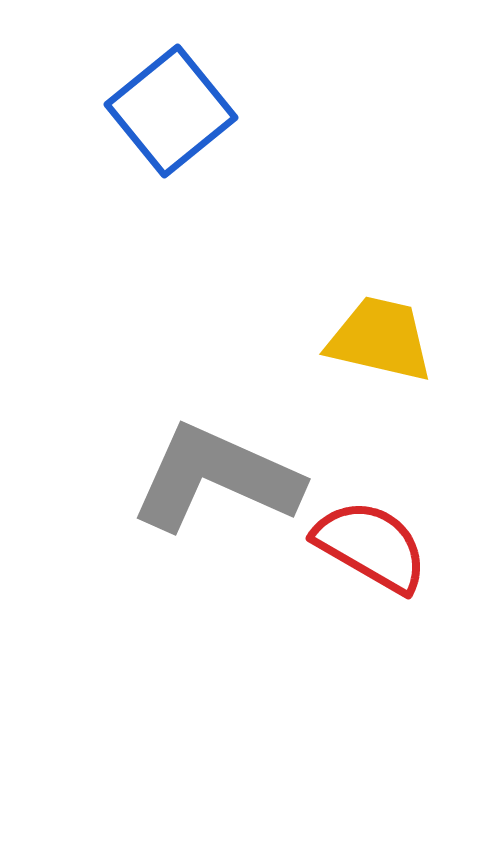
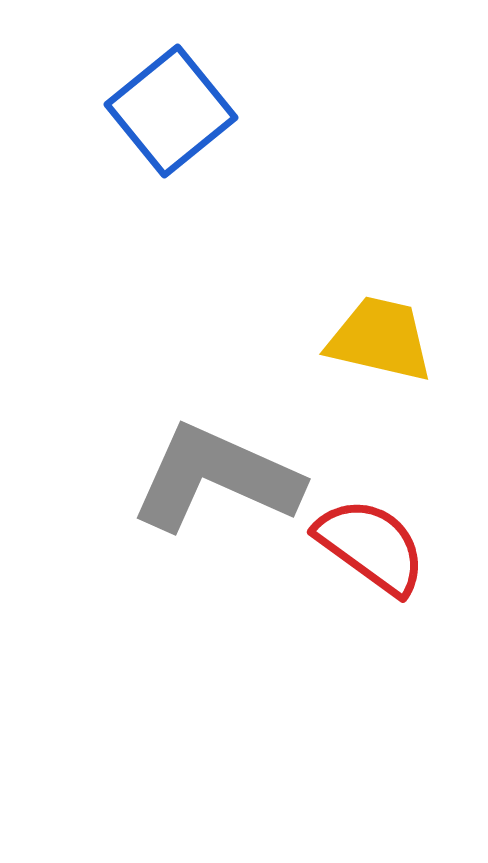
red semicircle: rotated 6 degrees clockwise
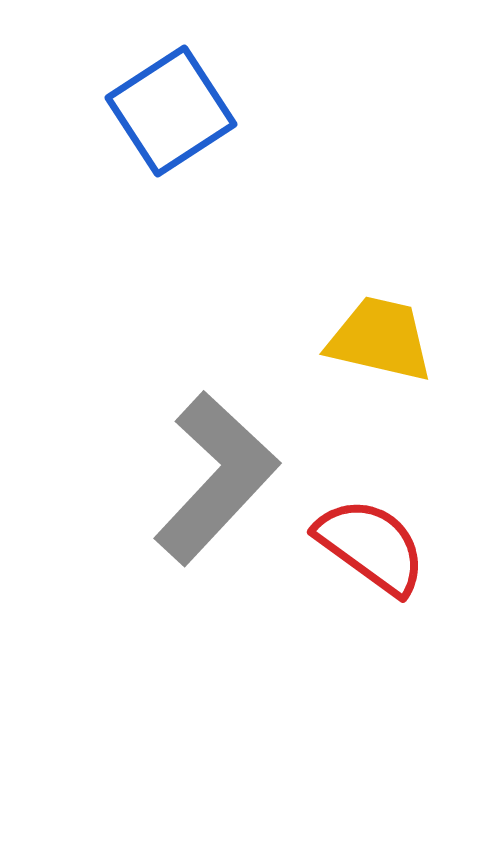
blue square: rotated 6 degrees clockwise
gray L-shape: rotated 109 degrees clockwise
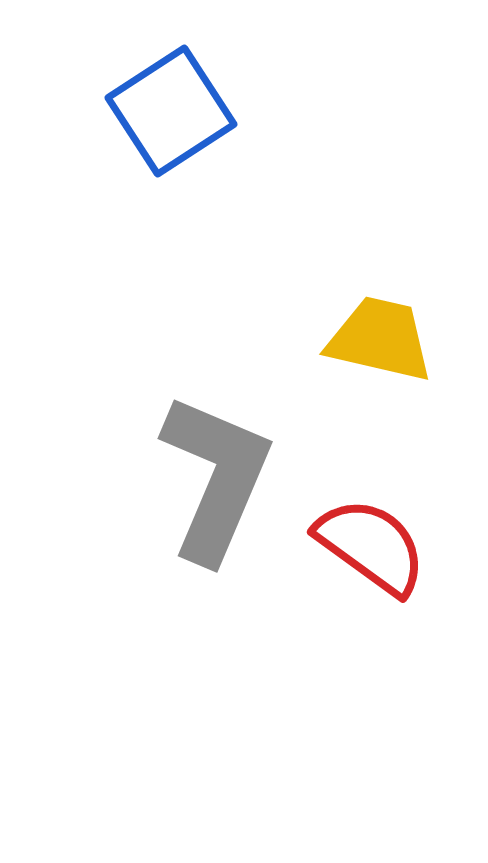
gray L-shape: rotated 20 degrees counterclockwise
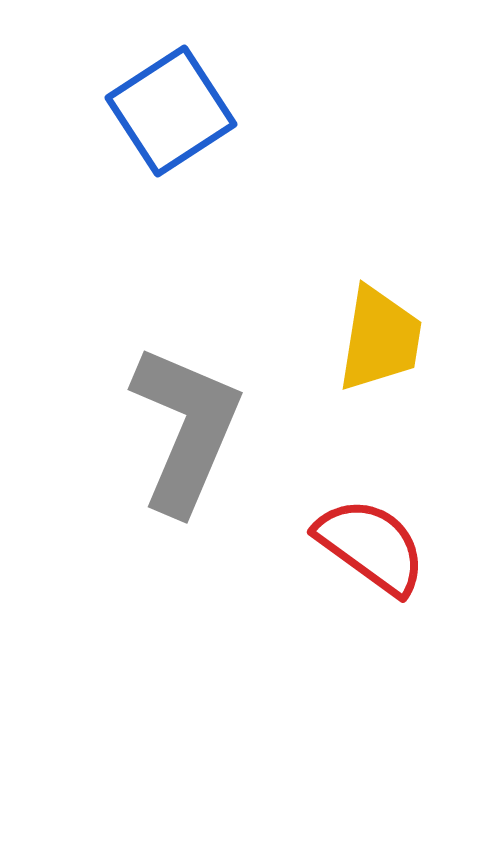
yellow trapezoid: rotated 86 degrees clockwise
gray L-shape: moved 30 px left, 49 px up
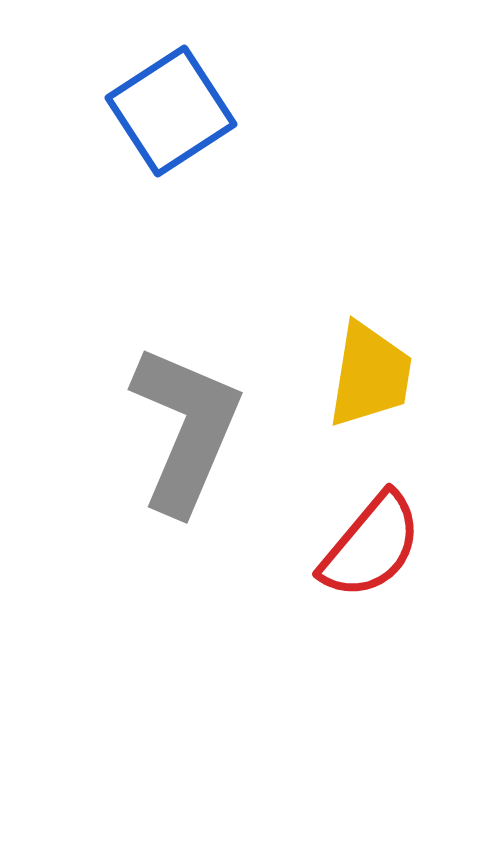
yellow trapezoid: moved 10 px left, 36 px down
red semicircle: rotated 94 degrees clockwise
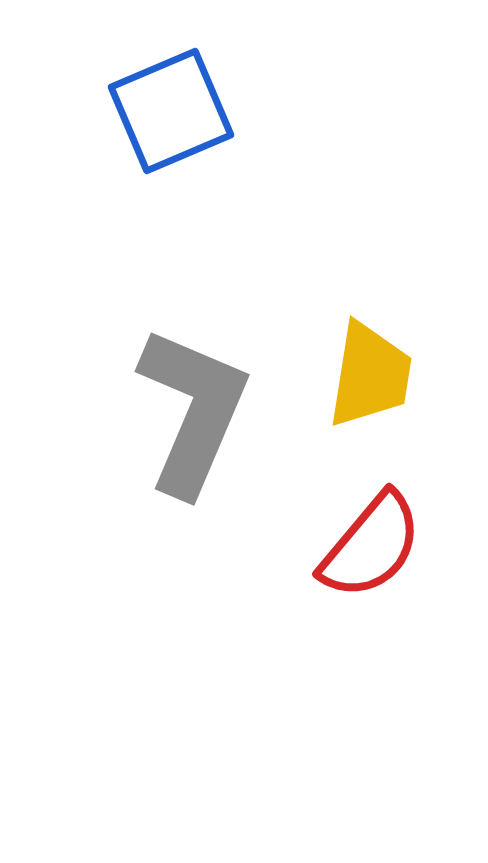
blue square: rotated 10 degrees clockwise
gray L-shape: moved 7 px right, 18 px up
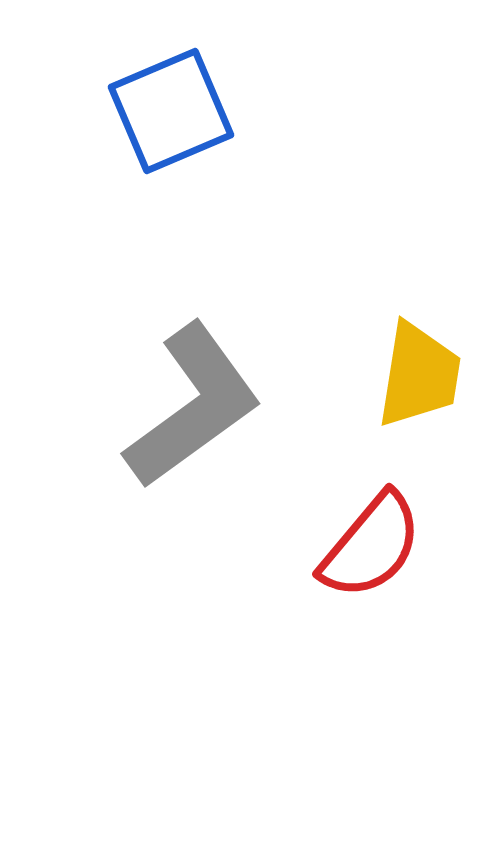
yellow trapezoid: moved 49 px right
gray L-shape: moved 5 px up; rotated 31 degrees clockwise
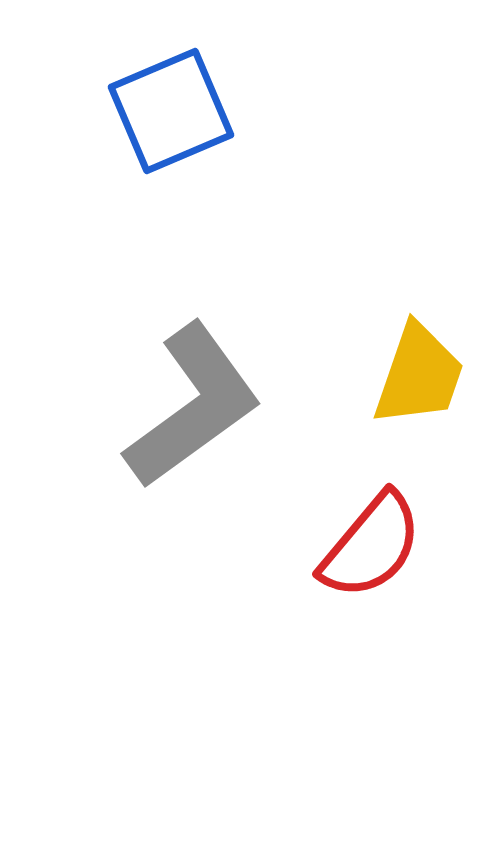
yellow trapezoid: rotated 10 degrees clockwise
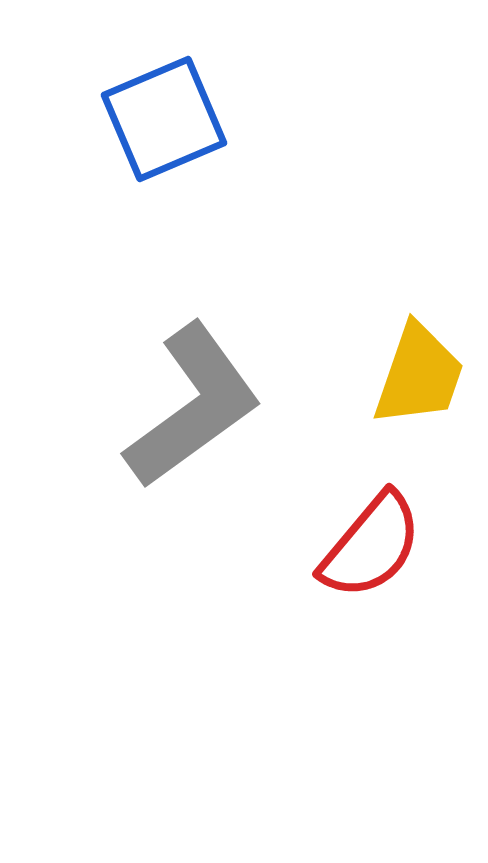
blue square: moved 7 px left, 8 px down
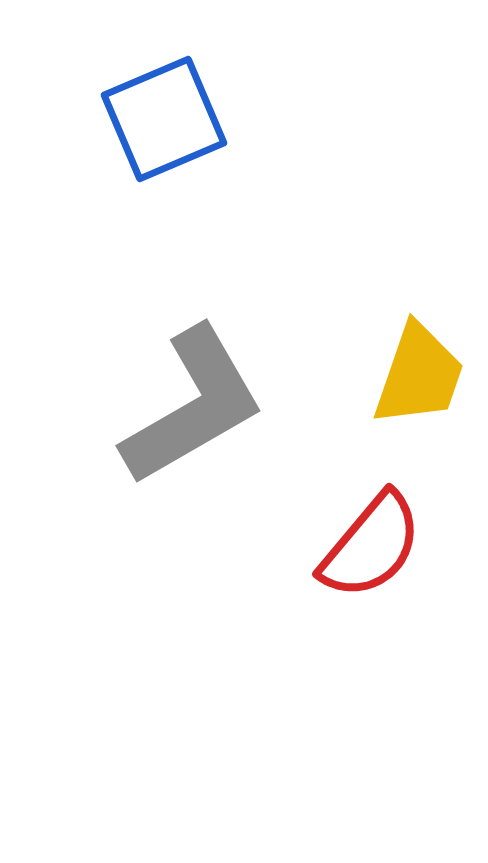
gray L-shape: rotated 6 degrees clockwise
